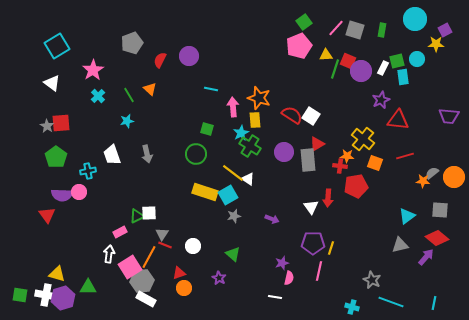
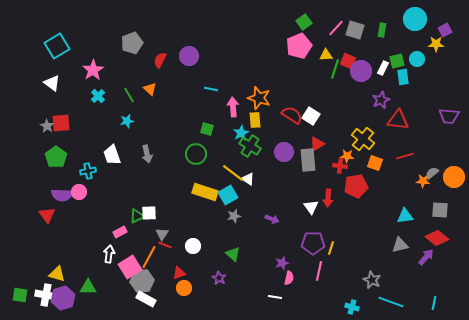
cyan triangle at (407, 216): moved 2 px left; rotated 30 degrees clockwise
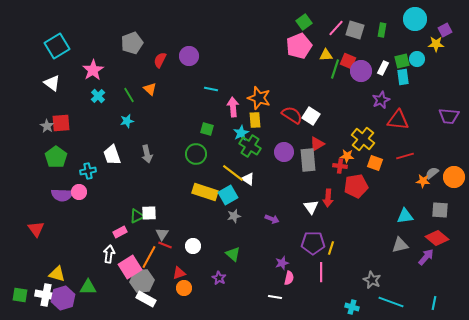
green square at (397, 61): moved 5 px right
red triangle at (47, 215): moved 11 px left, 14 px down
pink line at (319, 271): moved 2 px right, 1 px down; rotated 12 degrees counterclockwise
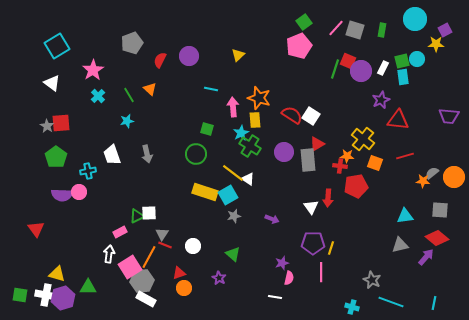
yellow triangle at (326, 55): moved 88 px left; rotated 40 degrees counterclockwise
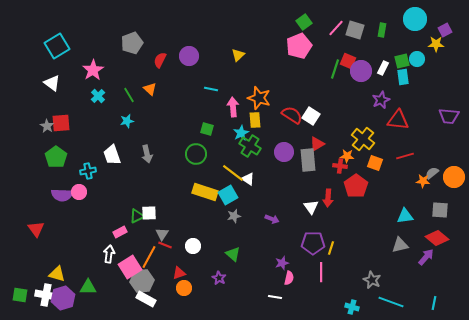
red pentagon at (356, 186): rotated 25 degrees counterclockwise
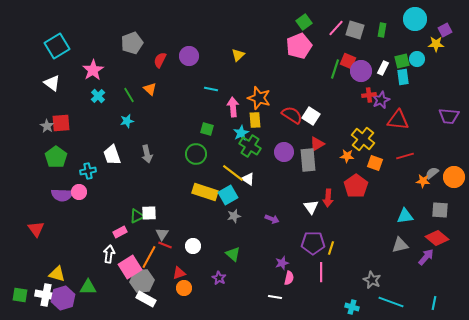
red cross at (340, 166): moved 29 px right, 71 px up; rotated 16 degrees counterclockwise
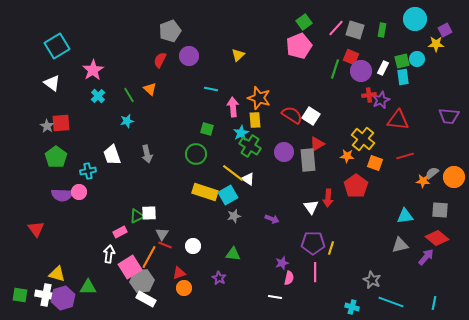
gray pentagon at (132, 43): moved 38 px right, 12 px up
red square at (348, 61): moved 3 px right, 4 px up
green triangle at (233, 254): rotated 35 degrees counterclockwise
pink line at (321, 272): moved 6 px left
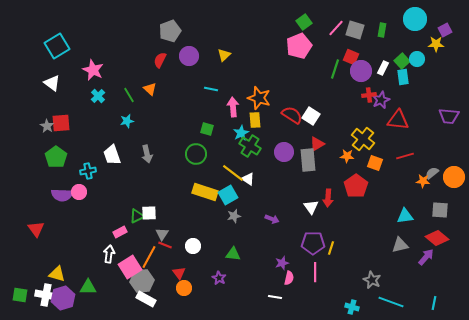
yellow triangle at (238, 55): moved 14 px left
green square at (402, 61): rotated 28 degrees counterclockwise
pink star at (93, 70): rotated 15 degrees counterclockwise
red triangle at (179, 273): rotated 48 degrees counterclockwise
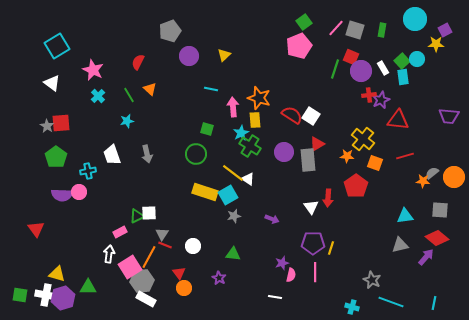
red semicircle at (160, 60): moved 22 px left, 2 px down
white rectangle at (383, 68): rotated 56 degrees counterclockwise
pink semicircle at (289, 278): moved 2 px right, 3 px up
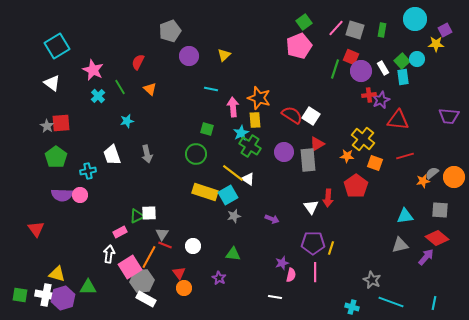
green line at (129, 95): moved 9 px left, 8 px up
orange star at (423, 181): rotated 16 degrees counterclockwise
pink circle at (79, 192): moved 1 px right, 3 px down
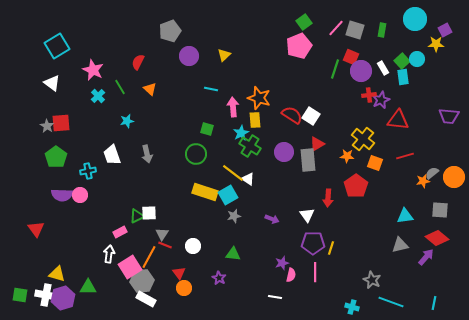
white triangle at (311, 207): moved 4 px left, 8 px down
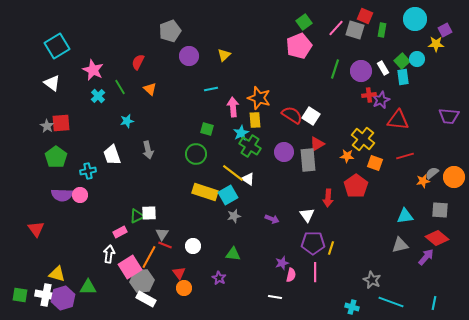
red square at (351, 57): moved 14 px right, 41 px up
cyan line at (211, 89): rotated 24 degrees counterclockwise
gray arrow at (147, 154): moved 1 px right, 4 px up
